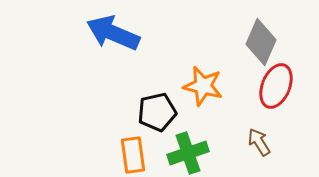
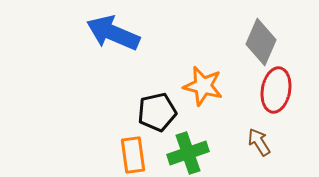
red ellipse: moved 4 px down; rotated 12 degrees counterclockwise
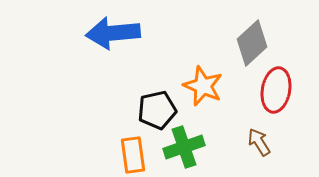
blue arrow: rotated 28 degrees counterclockwise
gray diamond: moved 9 px left, 1 px down; rotated 24 degrees clockwise
orange star: rotated 9 degrees clockwise
black pentagon: moved 2 px up
green cross: moved 4 px left, 6 px up
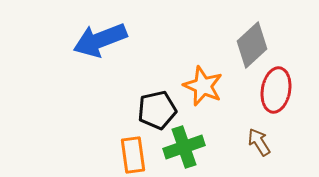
blue arrow: moved 13 px left, 7 px down; rotated 16 degrees counterclockwise
gray diamond: moved 2 px down
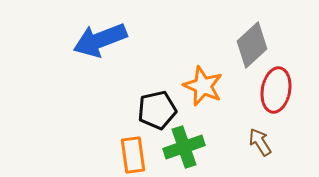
brown arrow: moved 1 px right
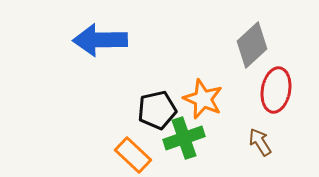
blue arrow: rotated 20 degrees clockwise
orange star: moved 13 px down
green cross: moved 9 px up
orange rectangle: rotated 39 degrees counterclockwise
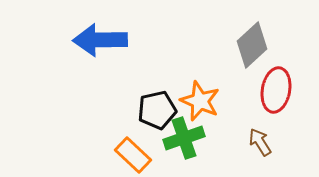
orange star: moved 3 px left, 2 px down
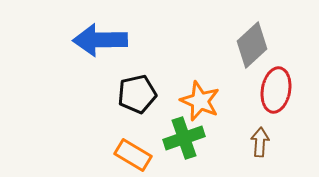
black pentagon: moved 20 px left, 16 px up
brown arrow: rotated 36 degrees clockwise
orange rectangle: rotated 12 degrees counterclockwise
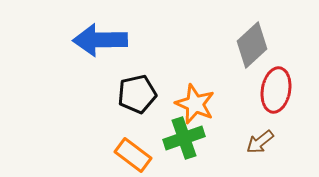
orange star: moved 5 px left, 3 px down
brown arrow: rotated 132 degrees counterclockwise
orange rectangle: rotated 6 degrees clockwise
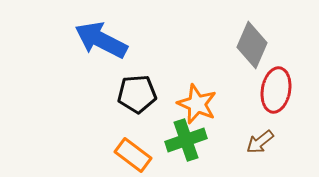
blue arrow: moved 1 px right; rotated 28 degrees clockwise
gray diamond: rotated 24 degrees counterclockwise
black pentagon: rotated 9 degrees clockwise
orange star: moved 2 px right
green cross: moved 2 px right, 2 px down
